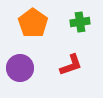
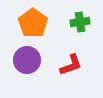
purple circle: moved 7 px right, 8 px up
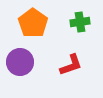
purple circle: moved 7 px left, 2 px down
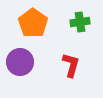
red L-shape: rotated 55 degrees counterclockwise
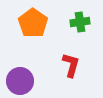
purple circle: moved 19 px down
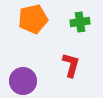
orange pentagon: moved 4 px up; rotated 24 degrees clockwise
purple circle: moved 3 px right
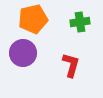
purple circle: moved 28 px up
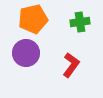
purple circle: moved 3 px right
red L-shape: rotated 20 degrees clockwise
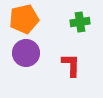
orange pentagon: moved 9 px left
red L-shape: rotated 35 degrees counterclockwise
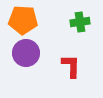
orange pentagon: moved 1 px left, 1 px down; rotated 16 degrees clockwise
red L-shape: moved 1 px down
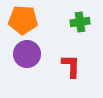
purple circle: moved 1 px right, 1 px down
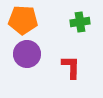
red L-shape: moved 1 px down
